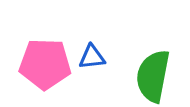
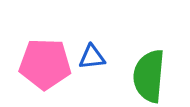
green semicircle: moved 4 px left; rotated 6 degrees counterclockwise
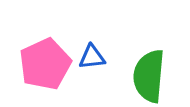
pink pentagon: rotated 27 degrees counterclockwise
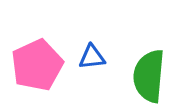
pink pentagon: moved 8 px left, 1 px down
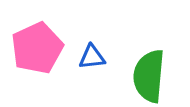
pink pentagon: moved 17 px up
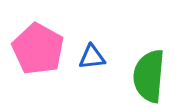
pink pentagon: moved 1 px right, 1 px down; rotated 18 degrees counterclockwise
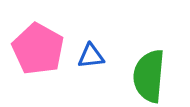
blue triangle: moved 1 px left, 1 px up
